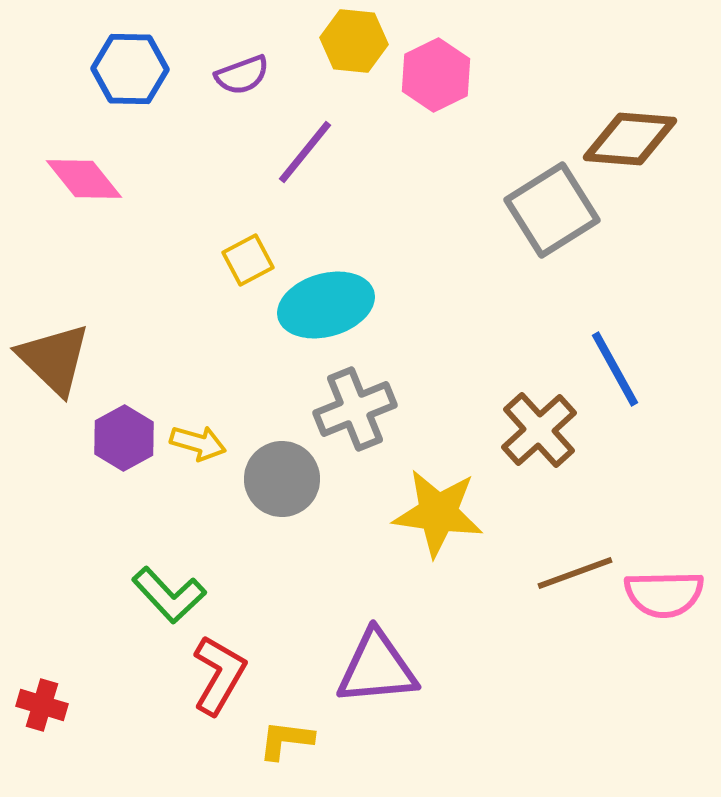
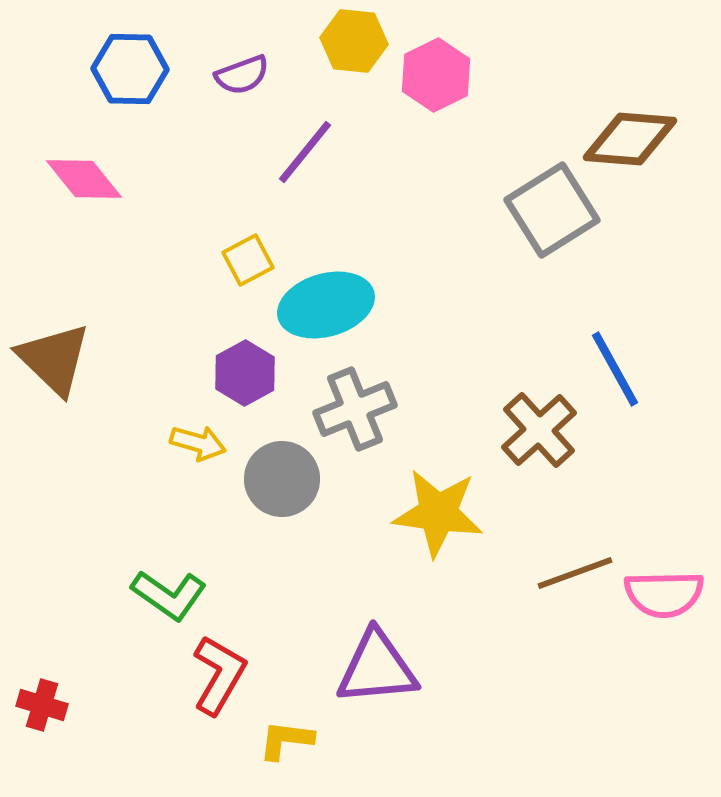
purple hexagon: moved 121 px right, 65 px up
green L-shape: rotated 12 degrees counterclockwise
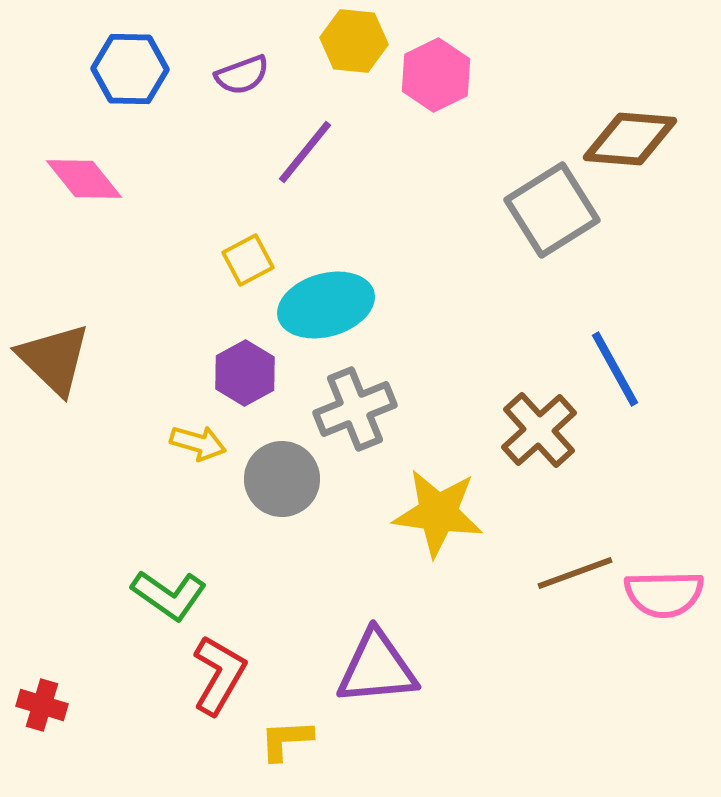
yellow L-shape: rotated 10 degrees counterclockwise
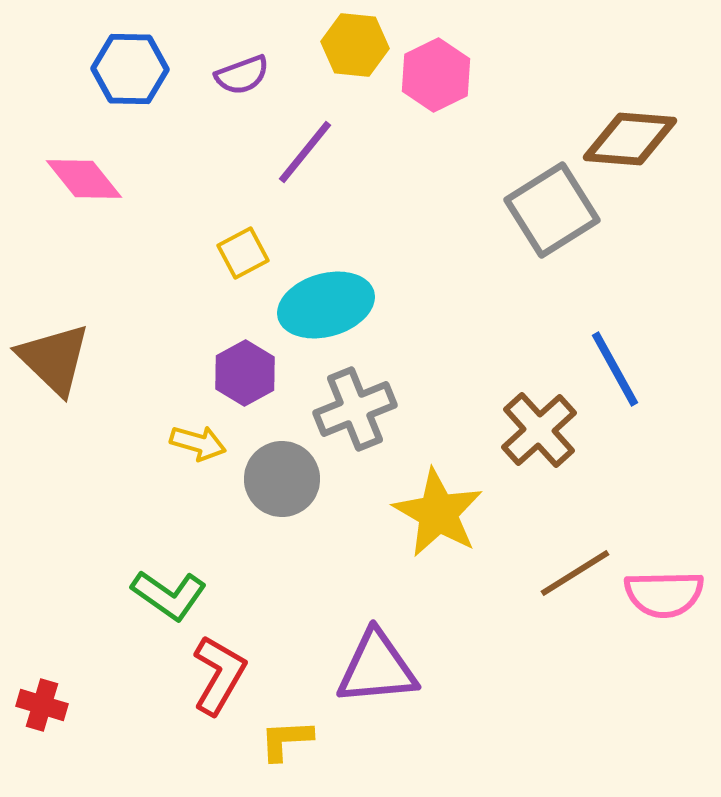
yellow hexagon: moved 1 px right, 4 px down
yellow square: moved 5 px left, 7 px up
yellow star: rotated 22 degrees clockwise
brown line: rotated 12 degrees counterclockwise
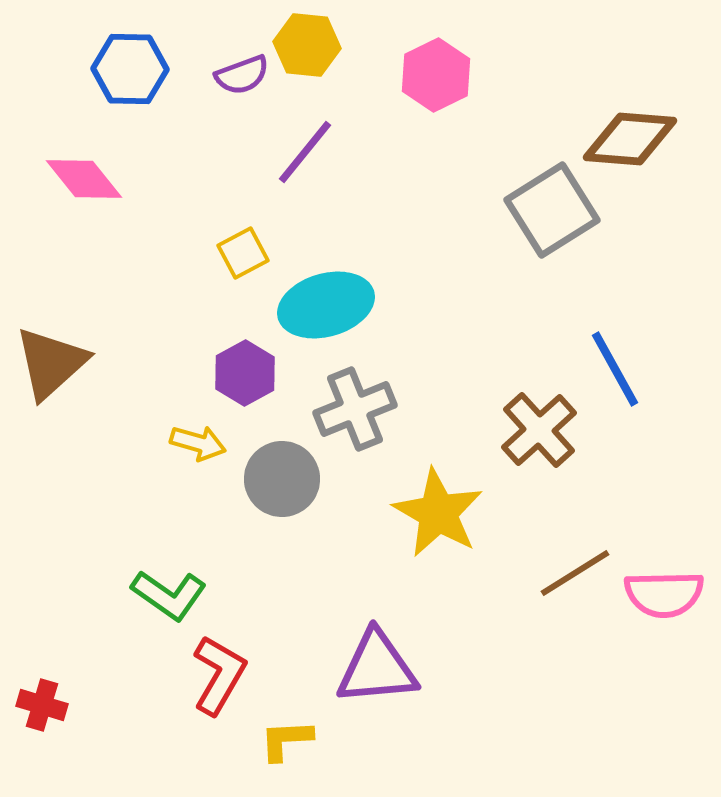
yellow hexagon: moved 48 px left
brown triangle: moved 3 px left, 4 px down; rotated 34 degrees clockwise
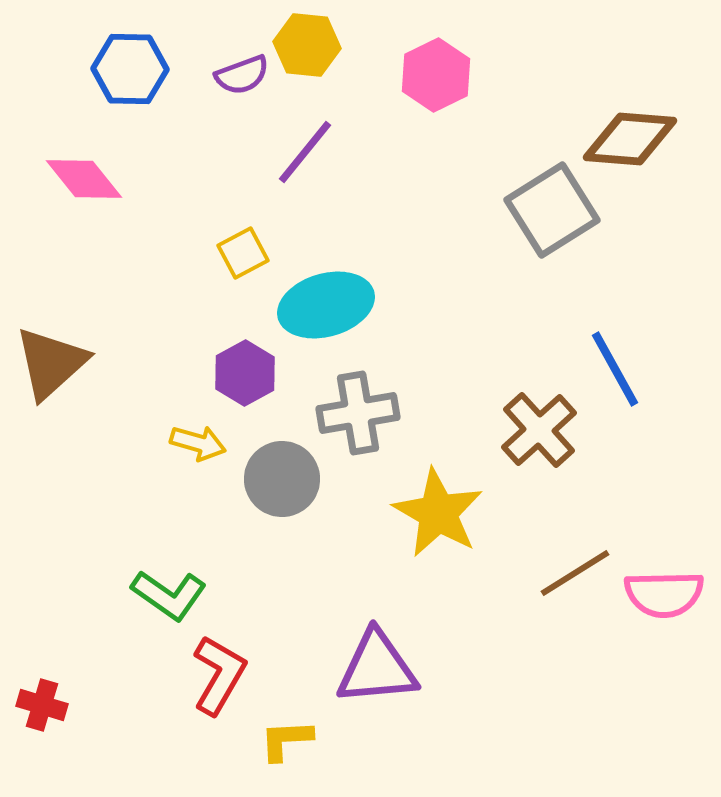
gray cross: moved 3 px right, 4 px down; rotated 12 degrees clockwise
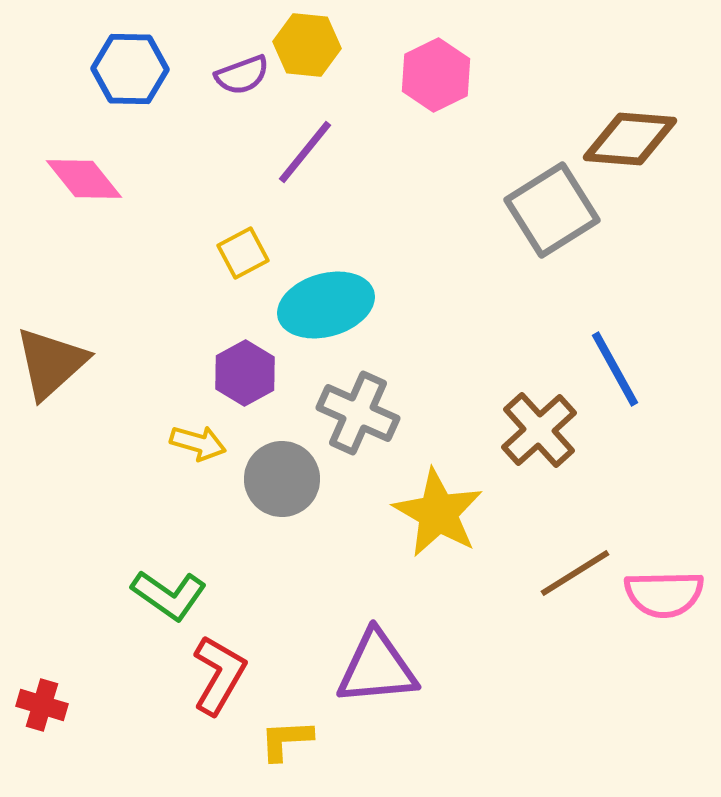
gray cross: rotated 34 degrees clockwise
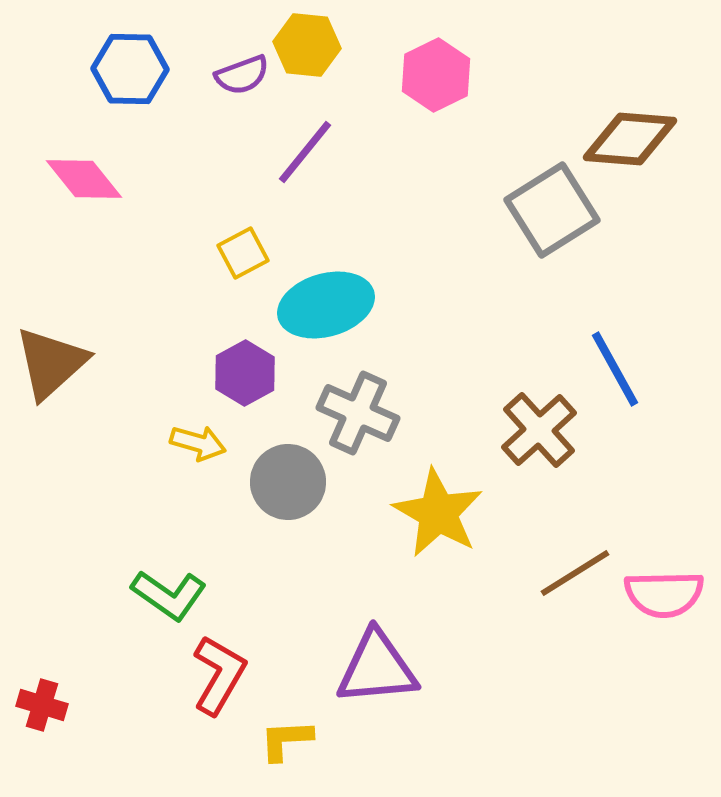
gray circle: moved 6 px right, 3 px down
